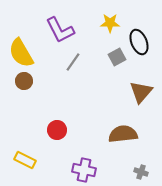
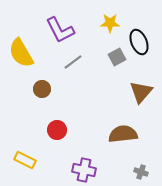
gray line: rotated 18 degrees clockwise
brown circle: moved 18 px right, 8 px down
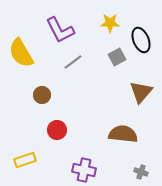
black ellipse: moved 2 px right, 2 px up
brown circle: moved 6 px down
brown semicircle: rotated 12 degrees clockwise
yellow rectangle: rotated 45 degrees counterclockwise
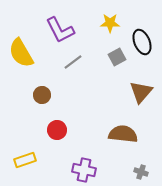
black ellipse: moved 1 px right, 2 px down
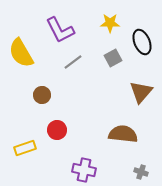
gray square: moved 4 px left, 1 px down
yellow rectangle: moved 12 px up
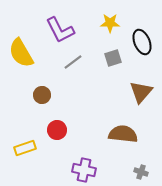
gray square: rotated 12 degrees clockwise
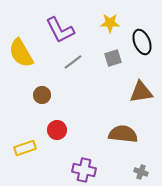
brown triangle: rotated 40 degrees clockwise
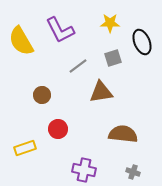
yellow semicircle: moved 12 px up
gray line: moved 5 px right, 4 px down
brown triangle: moved 40 px left
red circle: moved 1 px right, 1 px up
gray cross: moved 8 px left
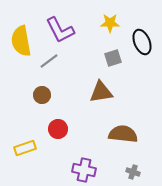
yellow semicircle: rotated 20 degrees clockwise
gray line: moved 29 px left, 5 px up
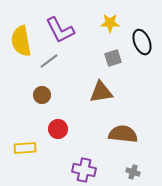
yellow rectangle: rotated 15 degrees clockwise
